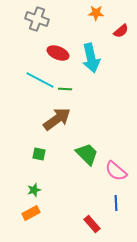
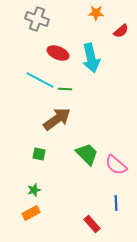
pink semicircle: moved 6 px up
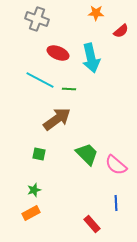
green line: moved 4 px right
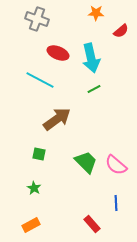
green line: moved 25 px right; rotated 32 degrees counterclockwise
green trapezoid: moved 1 px left, 8 px down
green star: moved 2 px up; rotated 24 degrees counterclockwise
orange rectangle: moved 12 px down
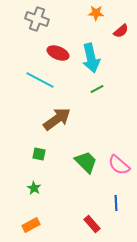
green line: moved 3 px right
pink semicircle: moved 3 px right
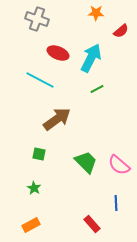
cyan arrow: rotated 140 degrees counterclockwise
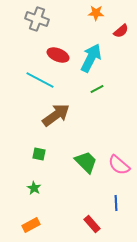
red ellipse: moved 2 px down
brown arrow: moved 1 px left, 4 px up
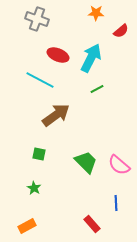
orange rectangle: moved 4 px left, 1 px down
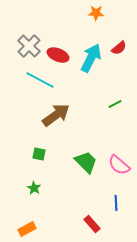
gray cross: moved 8 px left, 27 px down; rotated 25 degrees clockwise
red semicircle: moved 2 px left, 17 px down
green line: moved 18 px right, 15 px down
orange rectangle: moved 3 px down
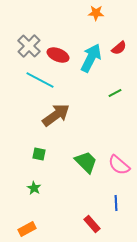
green line: moved 11 px up
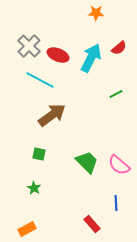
green line: moved 1 px right, 1 px down
brown arrow: moved 4 px left
green trapezoid: moved 1 px right
